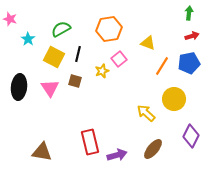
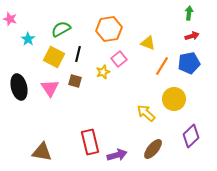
yellow star: moved 1 px right, 1 px down
black ellipse: rotated 20 degrees counterclockwise
purple diamond: rotated 20 degrees clockwise
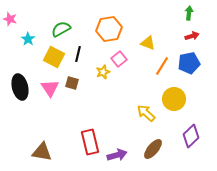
brown square: moved 3 px left, 2 px down
black ellipse: moved 1 px right
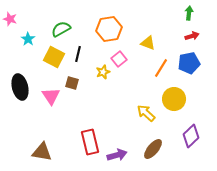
orange line: moved 1 px left, 2 px down
pink triangle: moved 1 px right, 8 px down
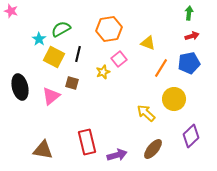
pink star: moved 1 px right, 8 px up
cyan star: moved 11 px right
pink triangle: rotated 24 degrees clockwise
red rectangle: moved 3 px left
brown triangle: moved 1 px right, 2 px up
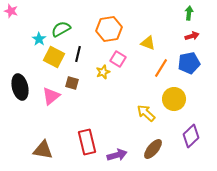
pink square: moved 1 px left; rotated 21 degrees counterclockwise
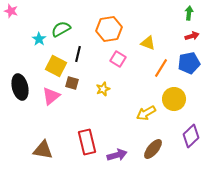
yellow square: moved 2 px right, 9 px down
yellow star: moved 17 px down
yellow arrow: rotated 72 degrees counterclockwise
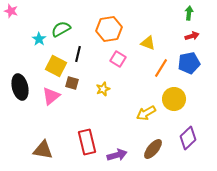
purple diamond: moved 3 px left, 2 px down
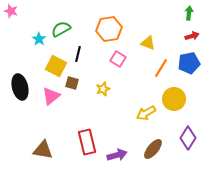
purple diamond: rotated 15 degrees counterclockwise
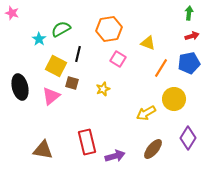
pink star: moved 1 px right, 2 px down
purple arrow: moved 2 px left, 1 px down
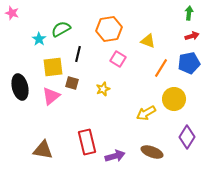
yellow triangle: moved 2 px up
yellow square: moved 3 px left, 1 px down; rotated 35 degrees counterclockwise
purple diamond: moved 1 px left, 1 px up
brown ellipse: moved 1 px left, 3 px down; rotated 70 degrees clockwise
